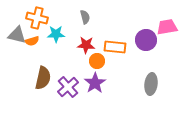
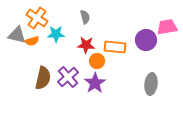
orange cross: rotated 20 degrees clockwise
purple cross: moved 10 px up
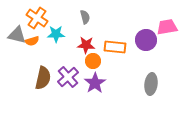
orange circle: moved 4 px left
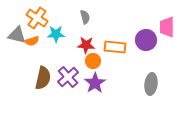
pink trapezoid: rotated 80 degrees counterclockwise
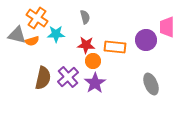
gray ellipse: rotated 30 degrees counterclockwise
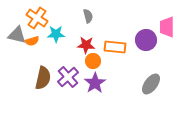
gray semicircle: moved 3 px right, 1 px up
gray ellipse: rotated 60 degrees clockwise
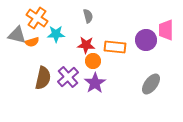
pink trapezoid: moved 1 px left, 3 px down
orange semicircle: moved 1 px down
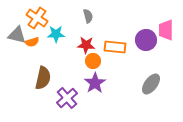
purple cross: moved 1 px left, 21 px down
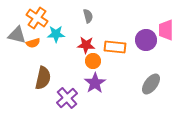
orange semicircle: moved 1 px right, 1 px down
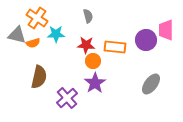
brown semicircle: moved 4 px left, 1 px up
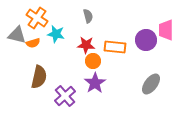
cyan star: rotated 12 degrees clockwise
purple cross: moved 2 px left, 2 px up
